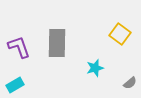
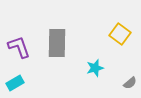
cyan rectangle: moved 2 px up
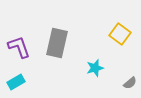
gray rectangle: rotated 12 degrees clockwise
cyan rectangle: moved 1 px right, 1 px up
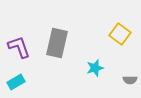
gray semicircle: moved 3 px up; rotated 40 degrees clockwise
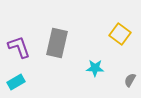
cyan star: rotated 18 degrees clockwise
gray semicircle: rotated 120 degrees clockwise
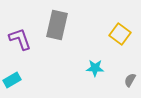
gray rectangle: moved 18 px up
purple L-shape: moved 1 px right, 8 px up
cyan rectangle: moved 4 px left, 2 px up
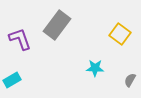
gray rectangle: rotated 24 degrees clockwise
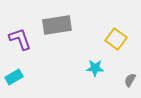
gray rectangle: rotated 44 degrees clockwise
yellow square: moved 4 px left, 5 px down
cyan rectangle: moved 2 px right, 3 px up
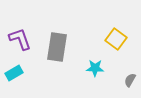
gray rectangle: moved 22 px down; rotated 72 degrees counterclockwise
cyan rectangle: moved 4 px up
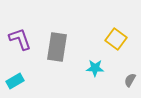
cyan rectangle: moved 1 px right, 8 px down
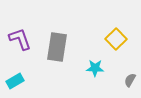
yellow square: rotated 10 degrees clockwise
